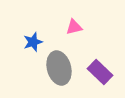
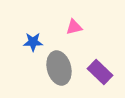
blue star: rotated 18 degrees clockwise
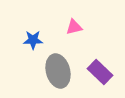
blue star: moved 2 px up
gray ellipse: moved 1 px left, 3 px down
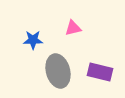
pink triangle: moved 1 px left, 1 px down
purple rectangle: rotated 30 degrees counterclockwise
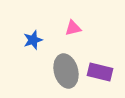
blue star: rotated 18 degrees counterclockwise
gray ellipse: moved 8 px right
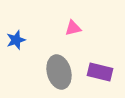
blue star: moved 17 px left
gray ellipse: moved 7 px left, 1 px down
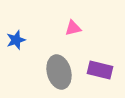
purple rectangle: moved 2 px up
